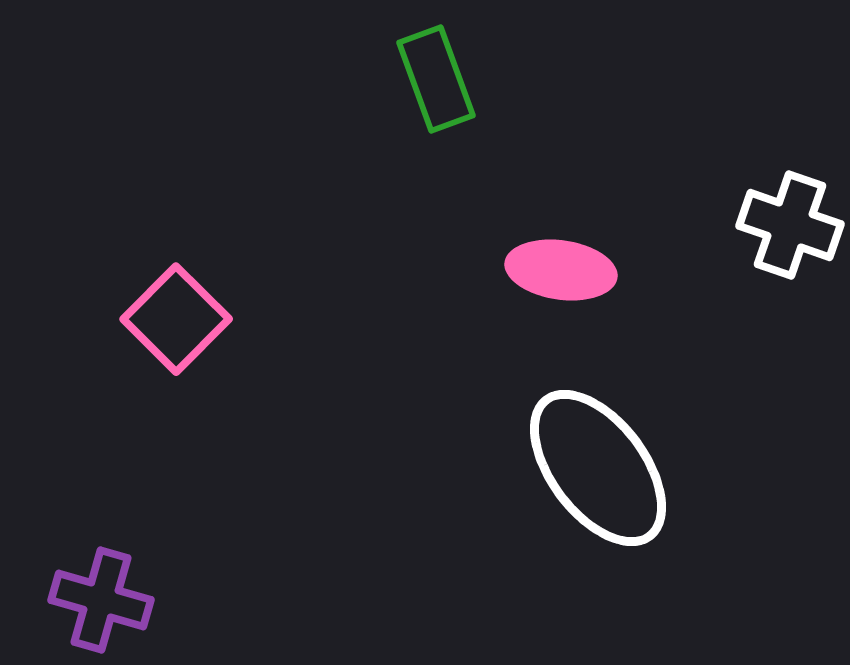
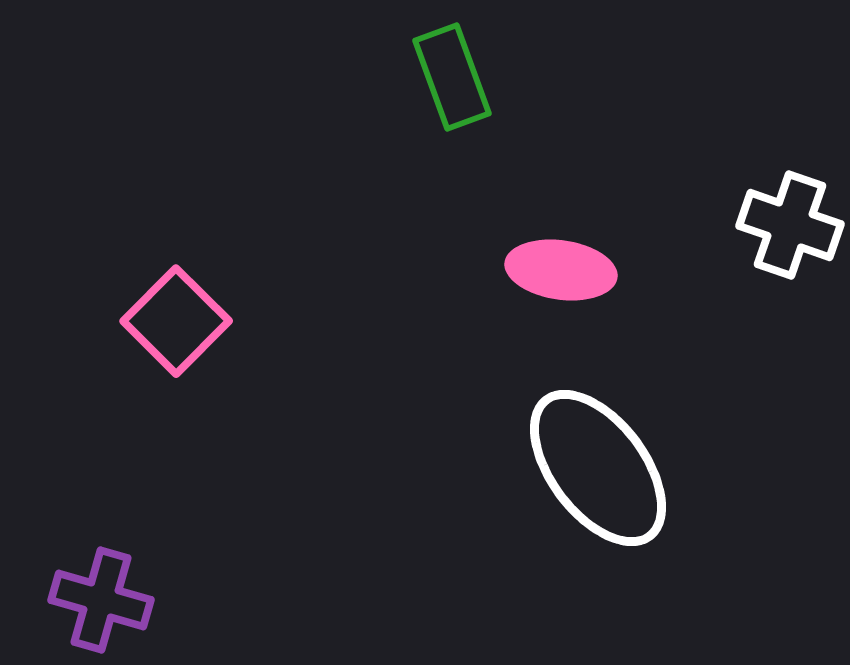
green rectangle: moved 16 px right, 2 px up
pink square: moved 2 px down
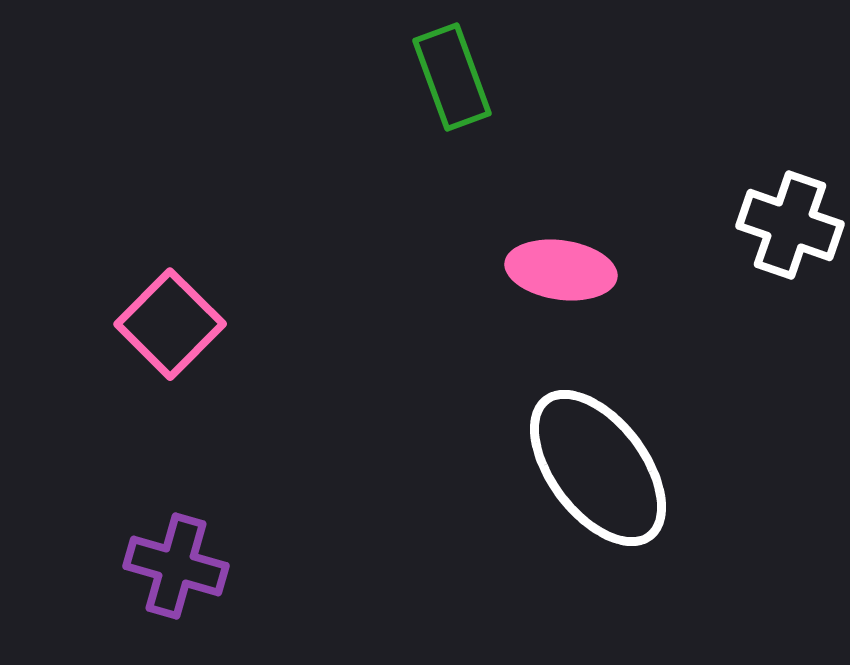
pink square: moved 6 px left, 3 px down
purple cross: moved 75 px right, 34 px up
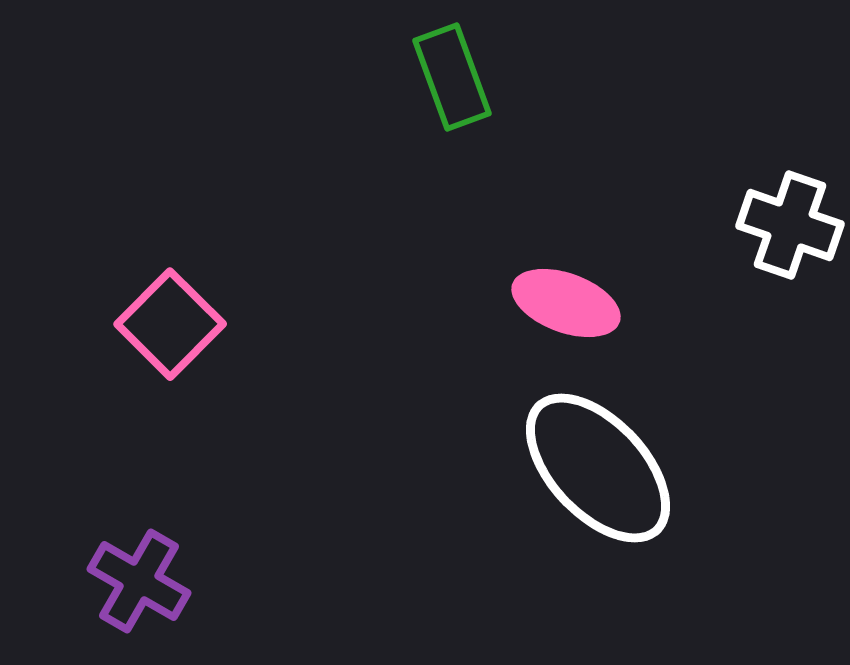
pink ellipse: moved 5 px right, 33 px down; rotated 12 degrees clockwise
white ellipse: rotated 6 degrees counterclockwise
purple cross: moved 37 px left, 15 px down; rotated 14 degrees clockwise
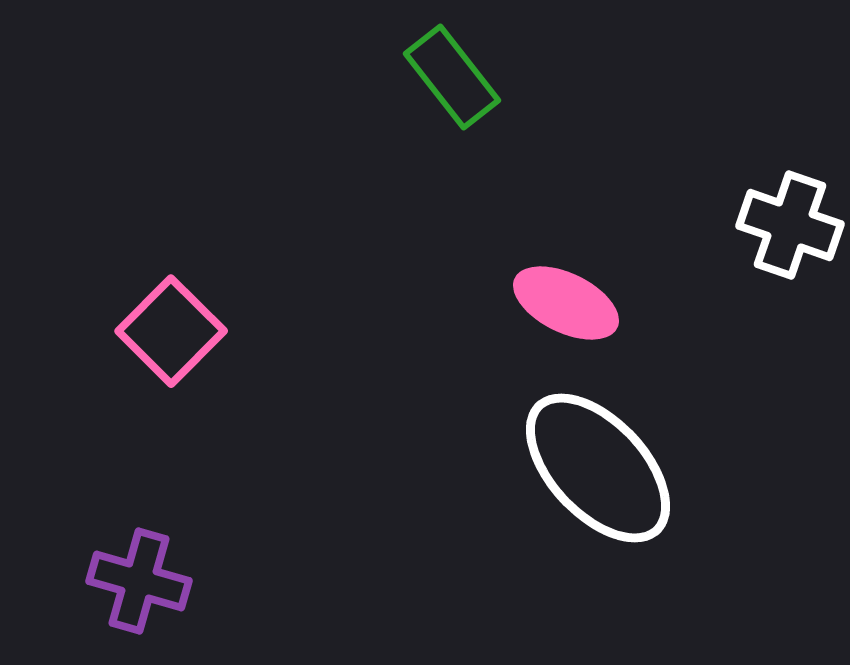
green rectangle: rotated 18 degrees counterclockwise
pink ellipse: rotated 6 degrees clockwise
pink square: moved 1 px right, 7 px down
purple cross: rotated 14 degrees counterclockwise
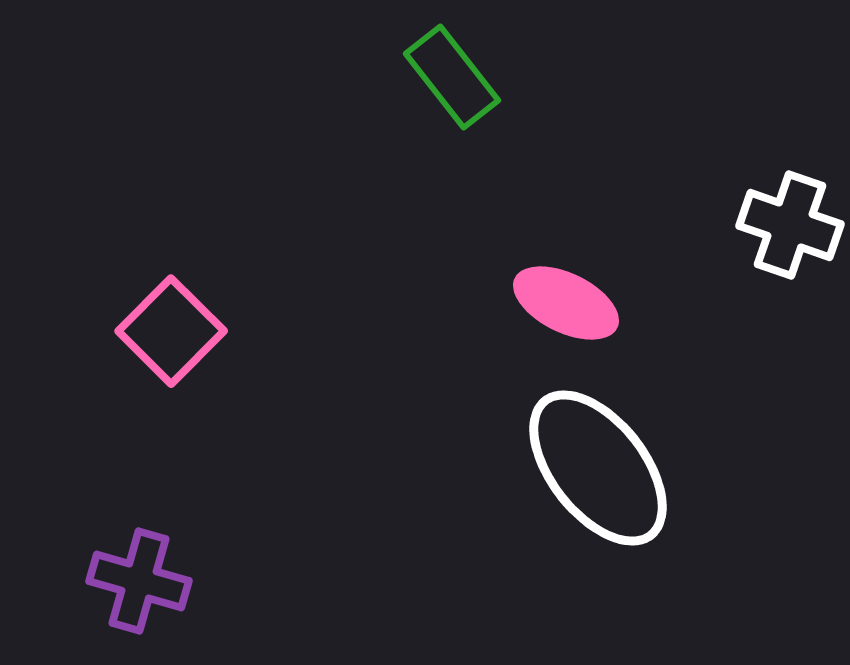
white ellipse: rotated 5 degrees clockwise
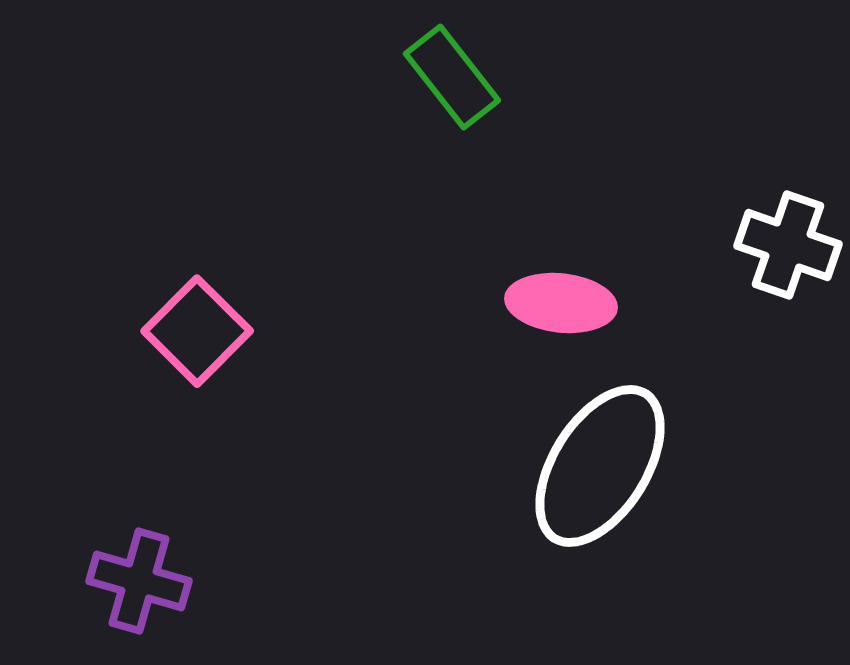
white cross: moved 2 px left, 20 px down
pink ellipse: moved 5 px left; rotated 20 degrees counterclockwise
pink square: moved 26 px right
white ellipse: moved 2 px right, 2 px up; rotated 70 degrees clockwise
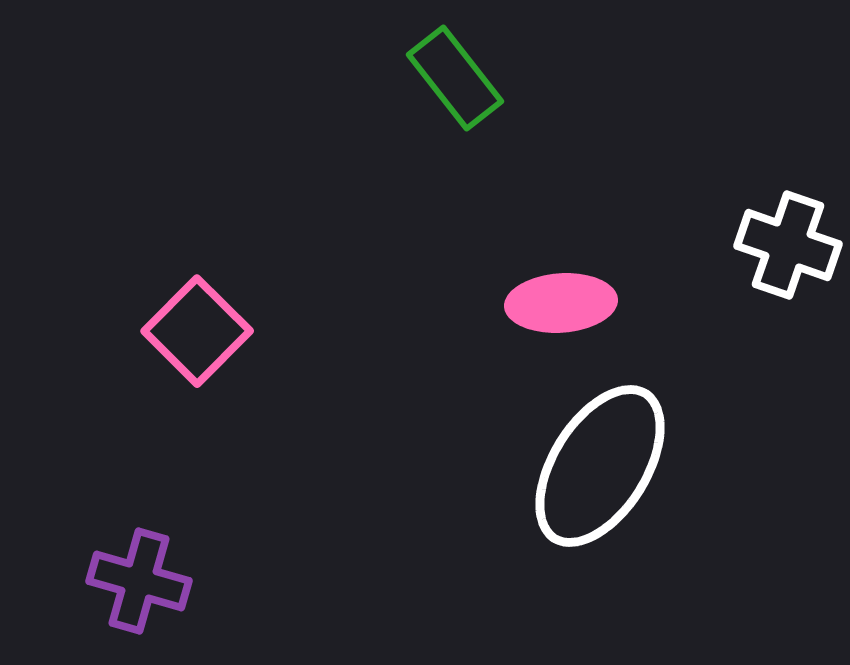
green rectangle: moved 3 px right, 1 px down
pink ellipse: rotated 10 degrees counterclockwise
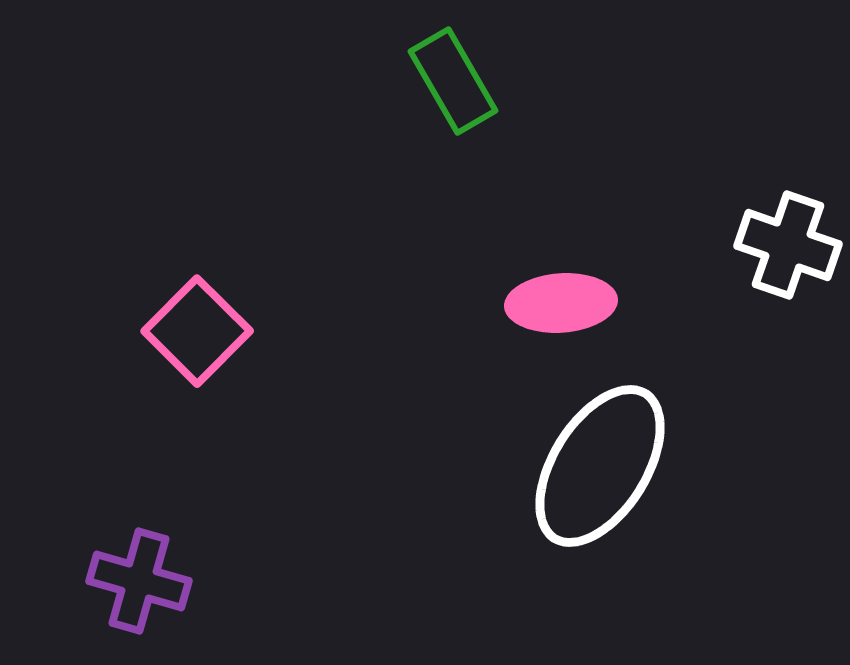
green rectangle: moved 2 px left, 3 px down; rotated 8 degrees clockwise
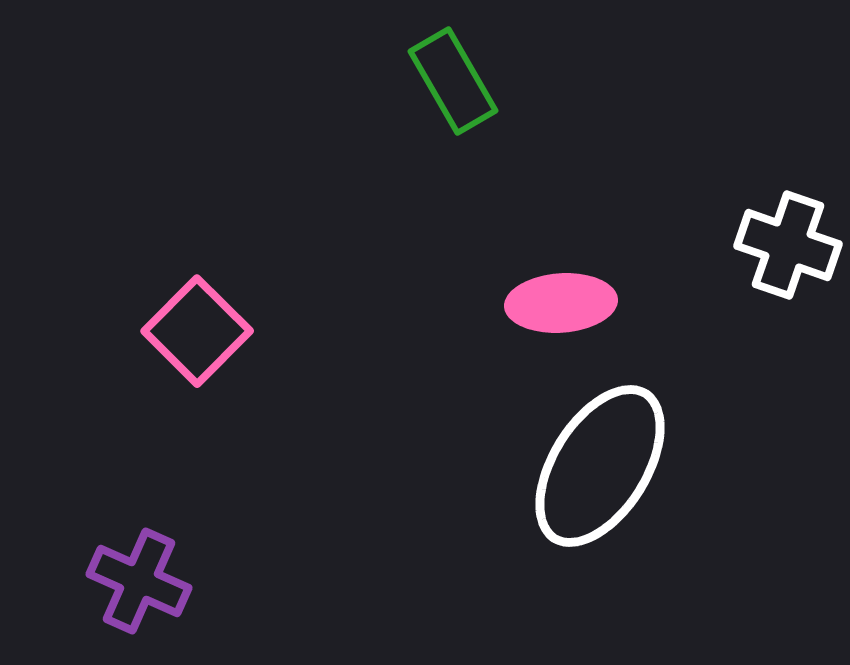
purple cross: rotated 8 degrees clockwise
